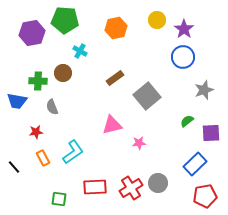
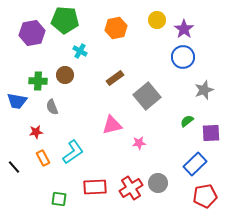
brown circle: moved 2 px right, 2 px down
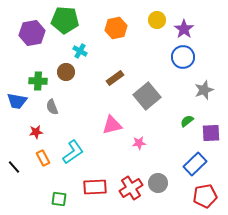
brown circle: moved 1 px right, 3 px up
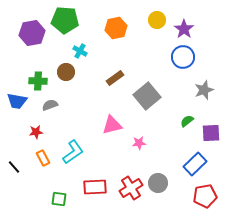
gray semicircle: moved 2 px left, 2 px up; rotated 91 degrees clockwise
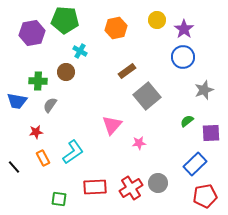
brown rectangle: moved 12 px right, 7 px up
gray semicircle: rotated 35 degrees counterclockwise
pink triangle: rotated 35 degrees counterclockwise
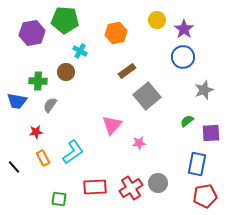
orange hexagon: moved 5 px down
blue rectangle: moved 2 px right; rotated 35 degrees counterclockwise
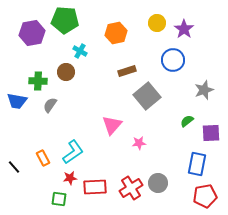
yellow circle: moved 3 px down
blue circle: moved 10 px left, 3 px down
brown rectangle: rotated 18 degrees clockwise
red star: moved 34 px right, 46 px down
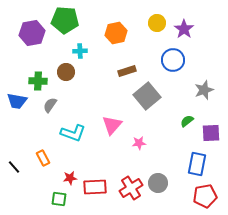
cyan cross: rotated 32 degrees counterclockwise
cyan L-shape: moved 19 px up; rotated 55 degrees clockwise
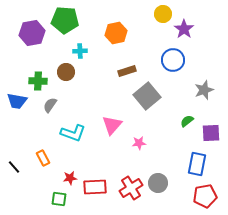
yellow circle: moved 6 px right, 9 px up
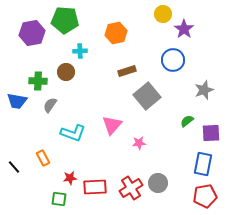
blue rectangle: moved 6 px right
